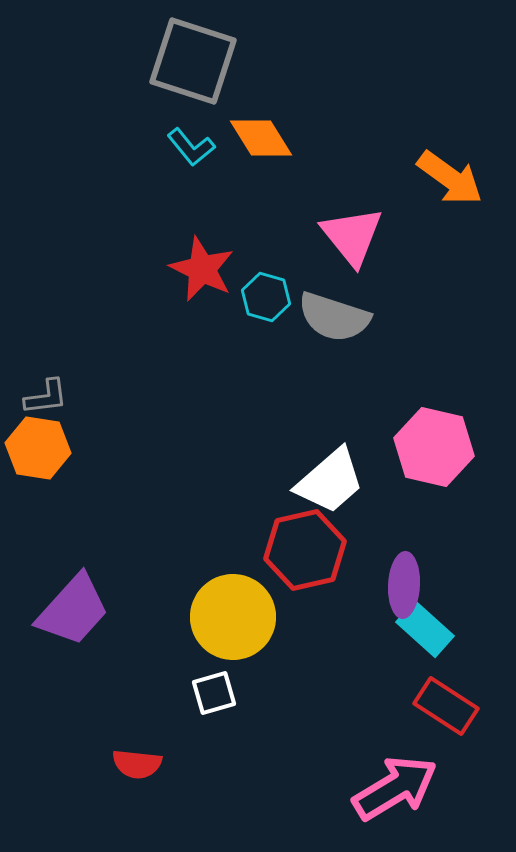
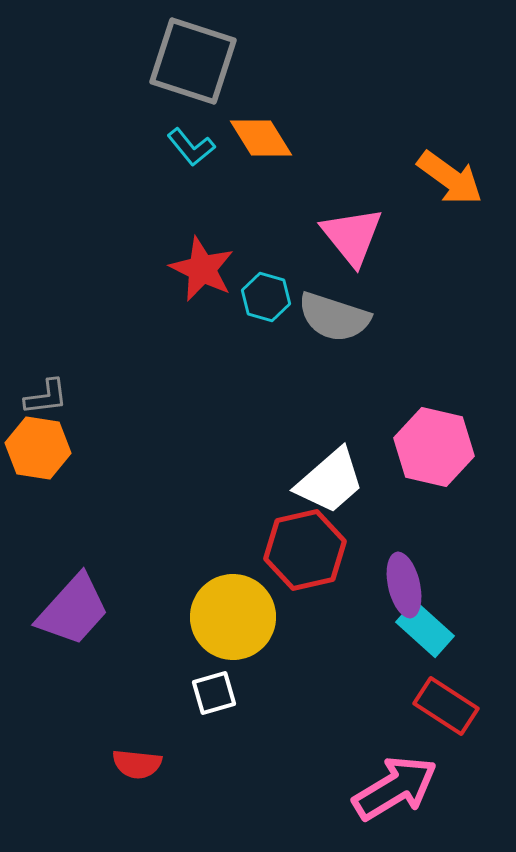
purple ellipse: rotated 16 degrees counterclockwise
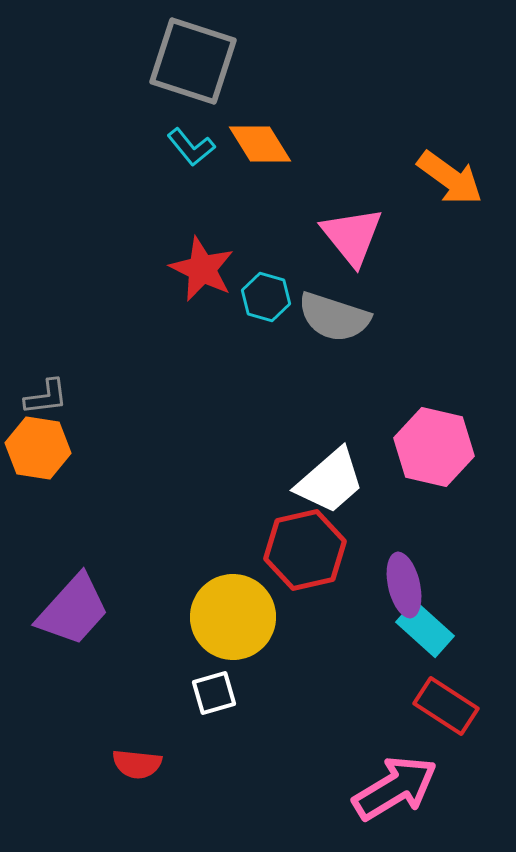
orange diamond: moved 1 px left, 6 px down
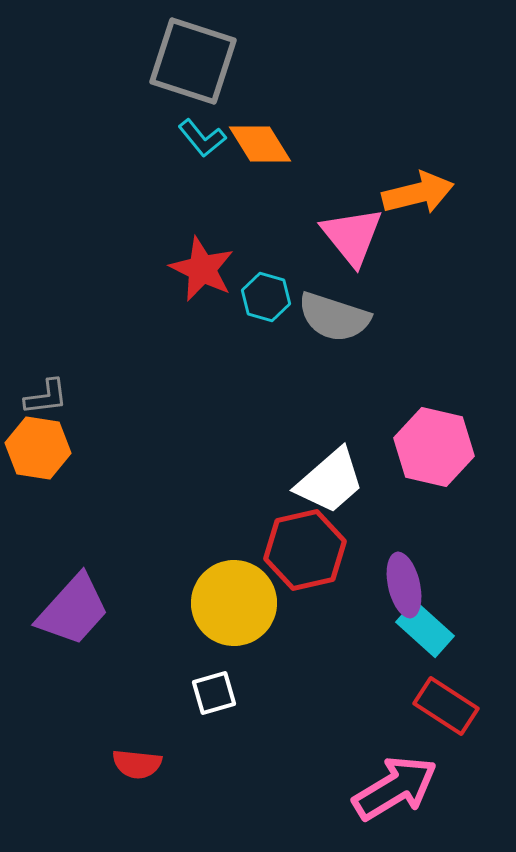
cyan L-shape: moved 11 px right, 9 px up
orange arrow: moved 32 px left, 15 px down; rotated 50 degrees counterclockwise
yellow circle: moved 1 px right, 14 px up
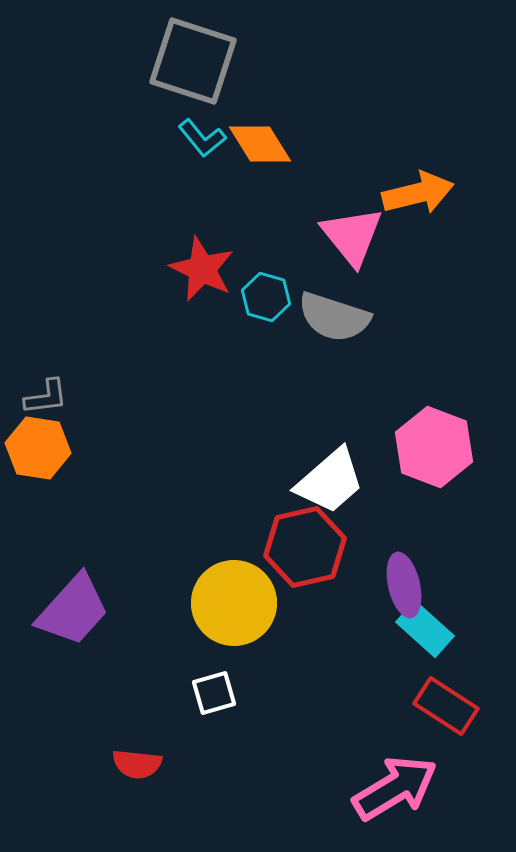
pink hexagon: rotated 8 degrees clockwise
red hexagon: moved 3 px up
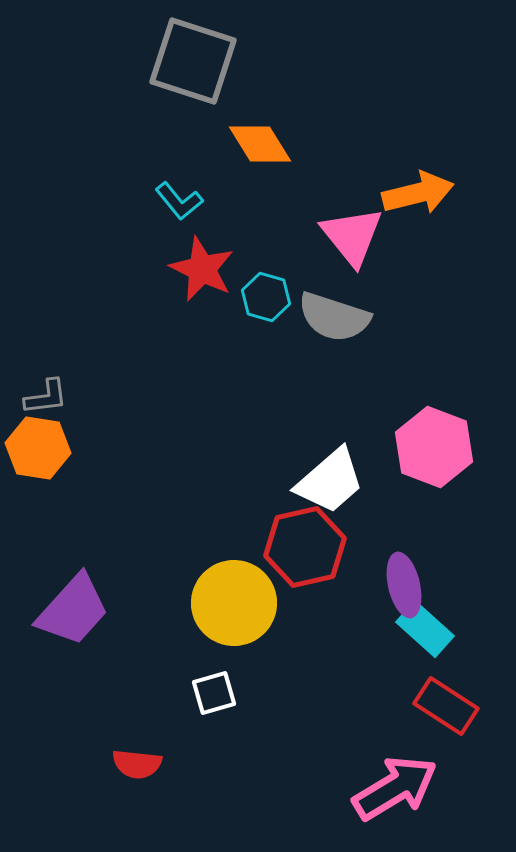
cyan L-shape: moved 23 px left, 63 px down
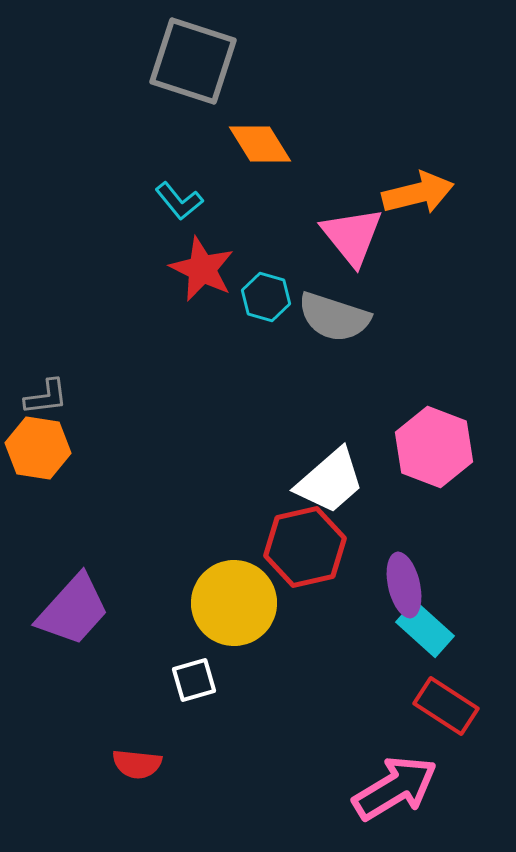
white square: moved 20 px left, 13 px up
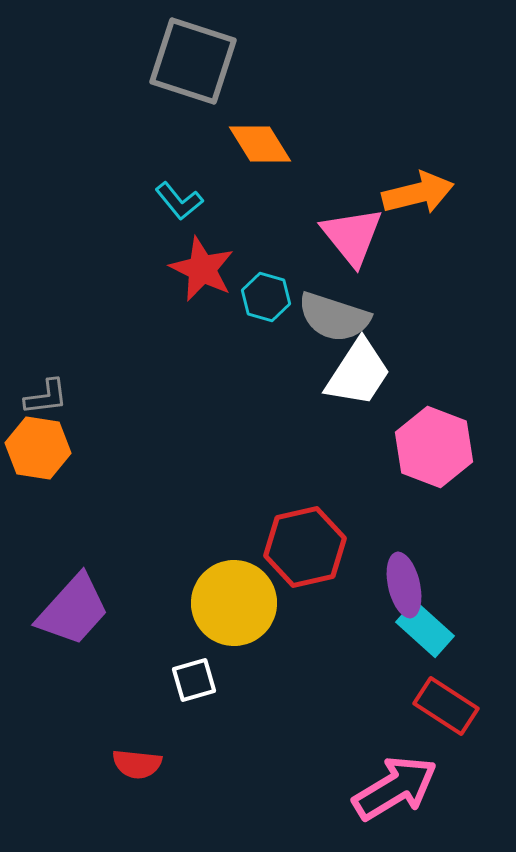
white trapezoid: moved 28 px right, 108 px up; rotated 16 degrees counterclockwise
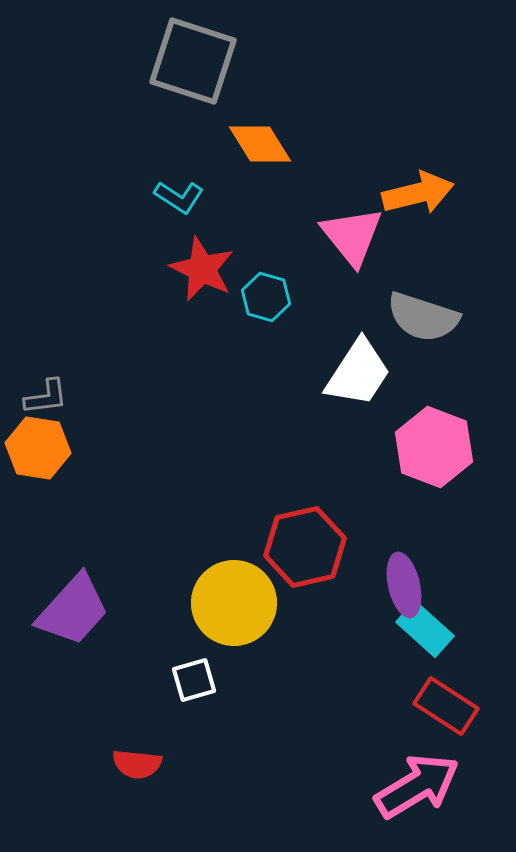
cyan L-shape: moved 4 px up; rotated 18 degrees counterclockwise
gray semicircle: moved 89 px right
pink arrow: moved 22 px right, 2 px up
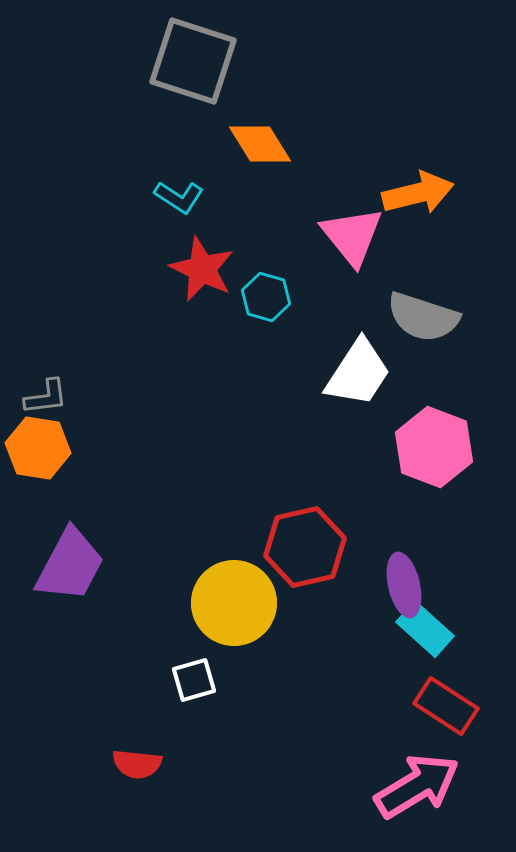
purple trapezoid: moved 3 px left, 45 px up; rotated 14 degrees counterclockwise
